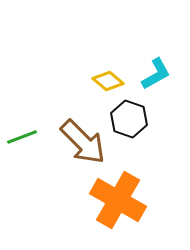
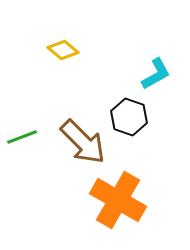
yellow diamond: moved 45 px left, 31 px up
black hexagon: moved 2 px up
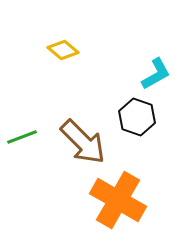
black hexagon: moved 8 px right
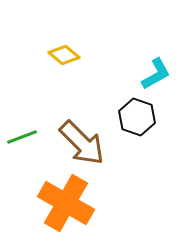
yellow diamond: moved 1 px right, 5 px down
brown arrow: moved 1 px left, 1 px down
orange cross: moved 52 px left, 3 px down
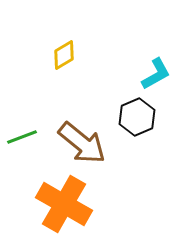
yellow diamond: rotated 72 degrees counterclockwise
black hexagon: rotated 18 degrees clockwise
brown arrow: rotated 6 degrees counterclockwise
orange cross: moved 2 px left, 1 px down
